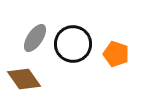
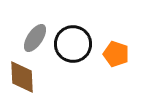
brown diamond: moved 2 px left, 2 px up; rotated 32 degrees clockwise
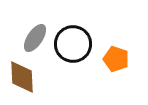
orange pentagon: moved 5 px down
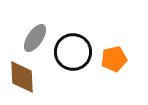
black circle: moved 8 px down
orange pentagon: moved 2 px left; rotated 30 degrees counterclockwise
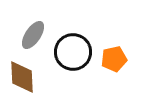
gray ellipse: moved 2 px left, 3 px up
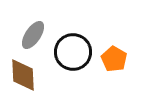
orange pentagon: rotated 30 degrees counterclockwise
brown diamond: moved 1 px right, 2 px up
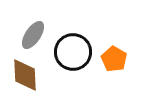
brown diamond: moved 2 px right
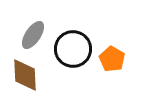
black circle: moved 3 px up
orange pentagon: moved 2 px left
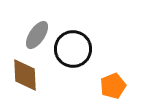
gray ellipse: moved 4 px right
orange pentagon: moved 1 px right, 27 px down; rotated 20 degrees clockwise
